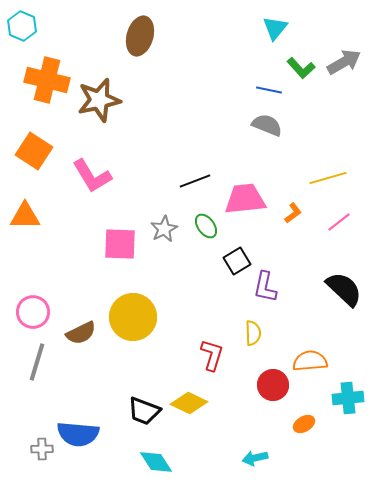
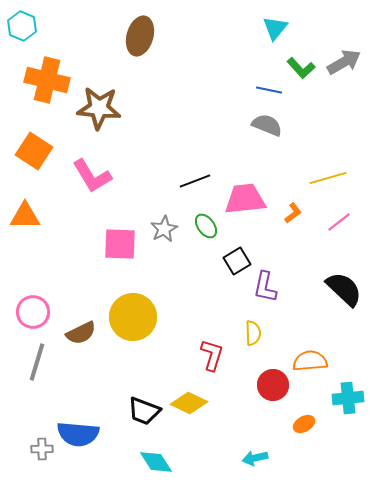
brown star: moved 8 px down; rotated 18 degrees clockwise
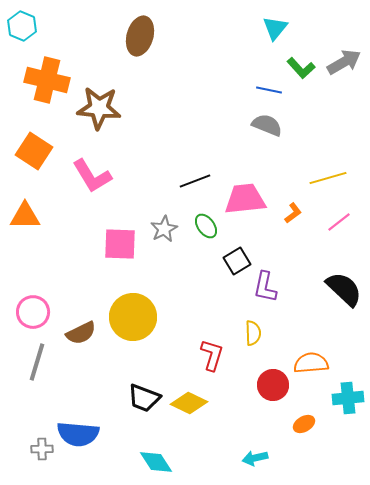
orange semicircle: moved 1 px right, 2 px down
black trapezoid: moved 13 px up
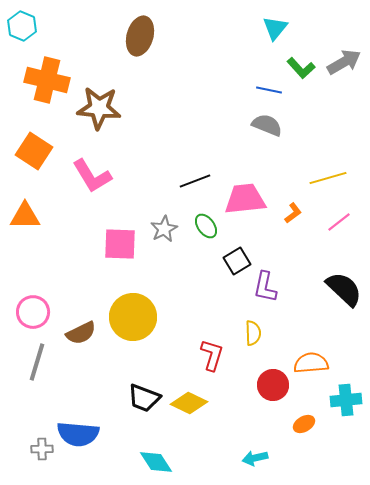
cyan cross: moved 2 px left, 2 px down
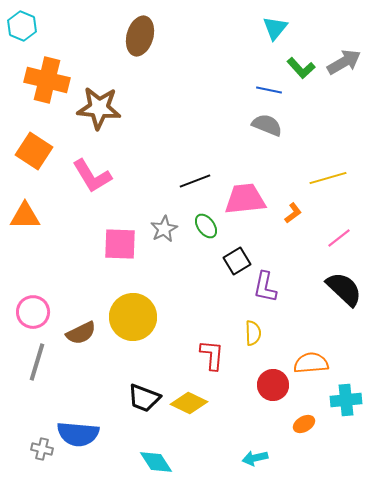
pink line: moved 16 px down
red L-shape: rotated 12 degrees counterclockwise
gray cross: rotated 15 degrees clockwise
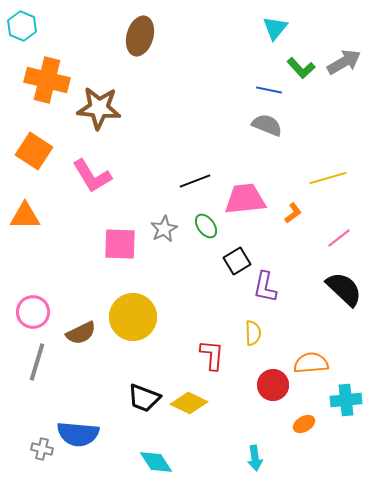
cyan arrow: rotated 85 degrees counterclockwise
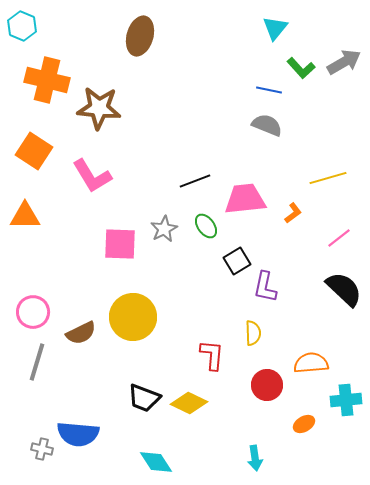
red circle: moved 6 px left
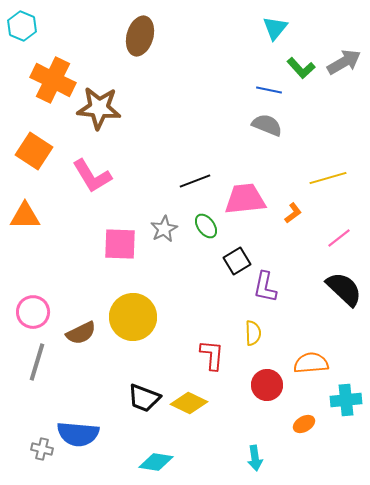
orange cross: moved 6 px right; rotated 12 degrees clockwise
cyan diamond: rotated 48 degrees counterclockwise
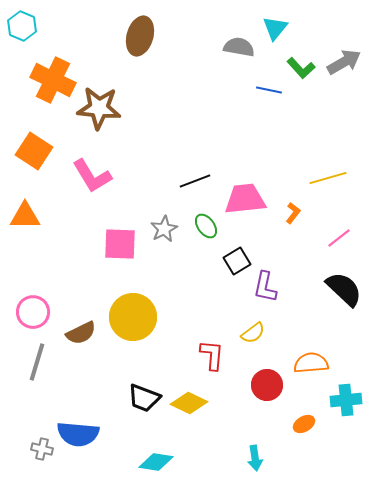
gray semicircle: moved 28 px left, 78 px up; rotated 12 degrees counterclockwise
orange L-shape: rotated 15 degrees counterclockwise
yellow semicircle: rotated 55 degrees clockwise
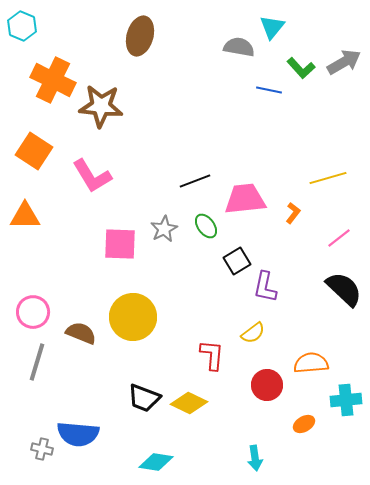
cyan triangle: moved 3 px left, 1 px up
brown star: moved 2 px right, 2 px up
brown semicircle: rotated 132 degrees counterclockwise
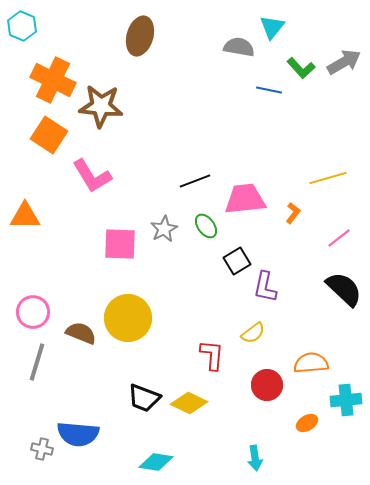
orange square: moved 15 px right, 16 px up
yellow circle: moved 5 px left, 1 px down
orange ellipse: moved 3 px right, 1 px up
